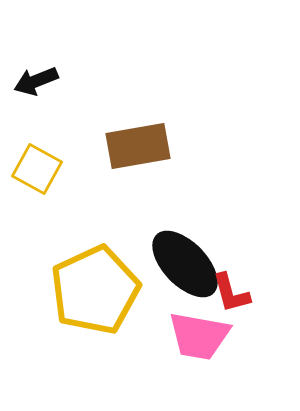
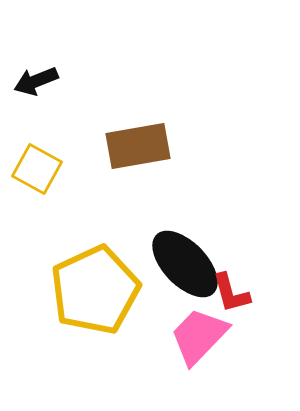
pink trapezoid: rotated 124 degrees clockwise
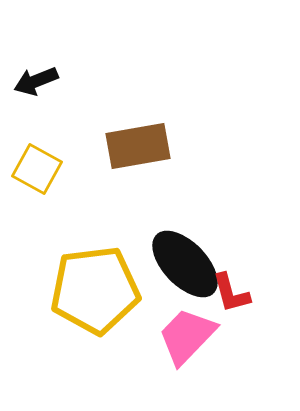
yellow pentagon: rotated 18 degrees clockwise
pink trapezoid: moved 12 px left
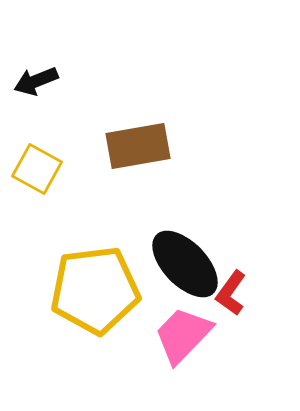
red L-shape: rotated 51 degrees clockwise
pink trapezoid: moved 4 px left, 1 px up
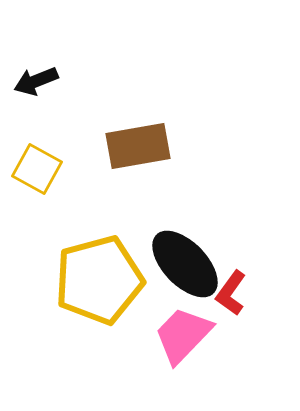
yellow pentagon: moved 4 px right, 10 px up; rotated 8 degrees counterclockwise
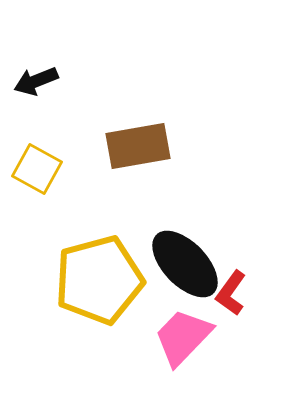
pink trapezoid: moved 2 px down
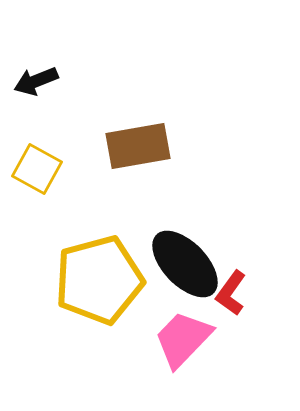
pink trapezoid: moved 2 px down
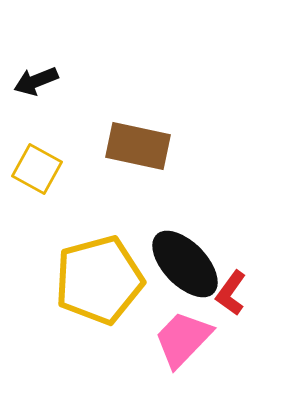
brown rectangle: rotated 22 degrees clockwise
